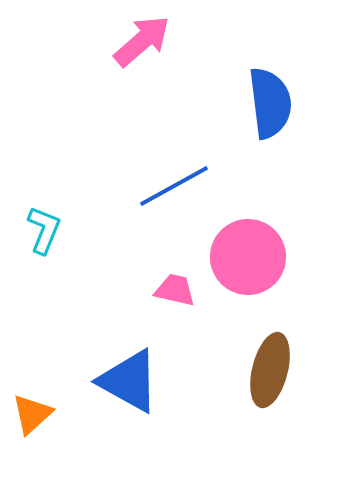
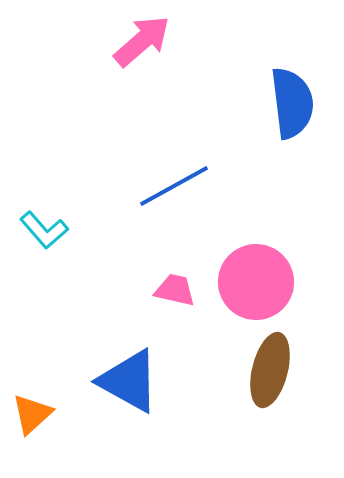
blue semicircle: moved 22 px right
cyan L-shape: rotated 117 degrees clockwise
pink circle: moved 8 px right, 25 px down
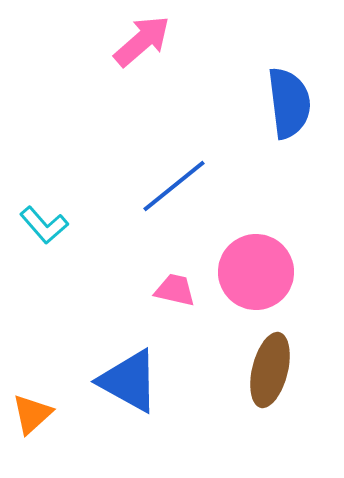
blue semicircle: moved 3 px left
blue line: rotated 10 degrees counterclockwise
cyan L-shape: moved 5 px up
pink circle: moved 10 px up
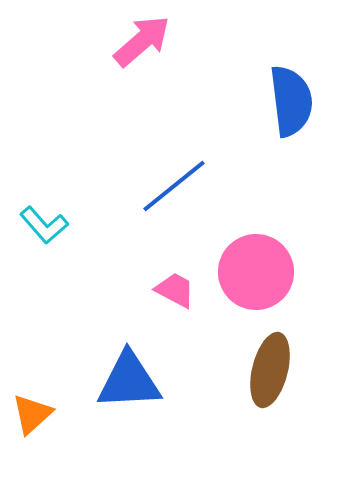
blue semicircle: moved 2 px right, 2 px up
pink trapezoid: rotated 15 degrees clockwise
blue triangle: rotated 32 degrees counterclockwise
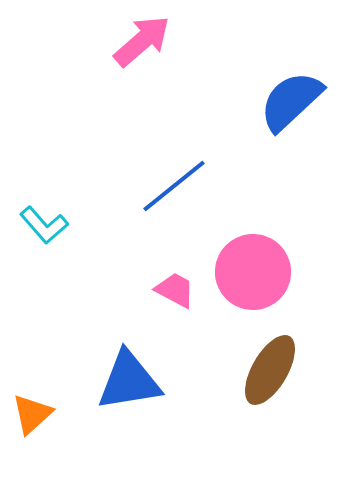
blue semicircle: rotated 126 degrees counterclockwise
pink circle: moved 3 px left
brown ellipse: rotated 16 degrees clockwise
blue triangle: rotated 6 degrees counterclockwise
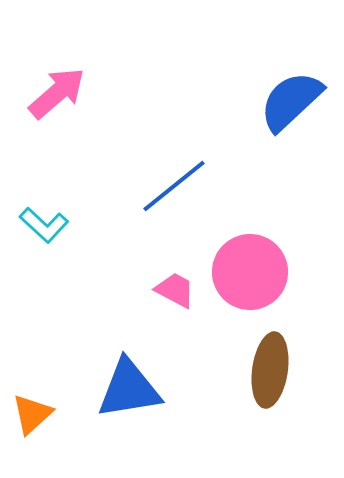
pink arrow: moved 85 px left, 52 px down
cyan L-shape: rotated 6 degrees counterclockwise
pink circle: moved 3 px left
brown ellipse: rotated 22 degrees counterclockwise
blue triangle: moved 8 px down
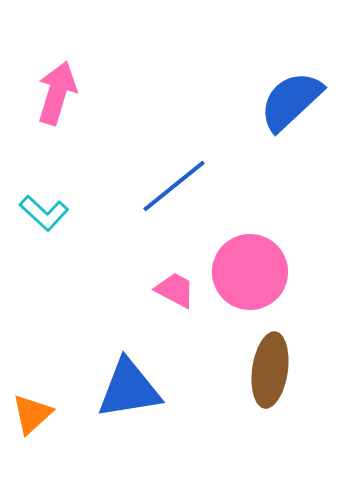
pink arrow: rotated 32 degrees counterclockwise
cyan L-shape: moved 12 px up
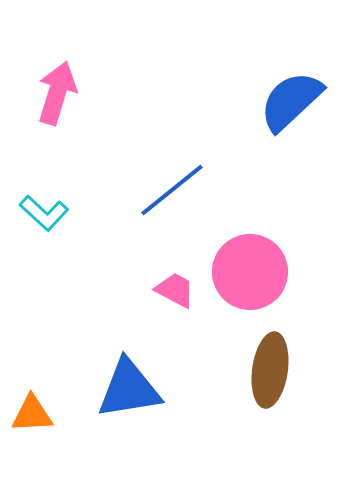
blue line: moved 2 px left, 4 px down
orange triangle: rotated 39 degrees clockwise
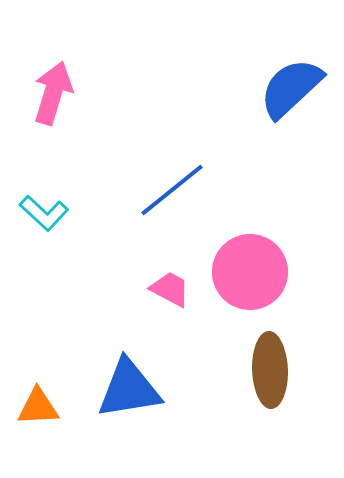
pink arrow: moved 4 px left
blue semicircle: moved 13 px up
pink trapezoid: moved 5 px left, 1 px up
brown ellipse: rotated 10 degrees counterclockwise
orange triangle: moved 6 px right, 7 px up
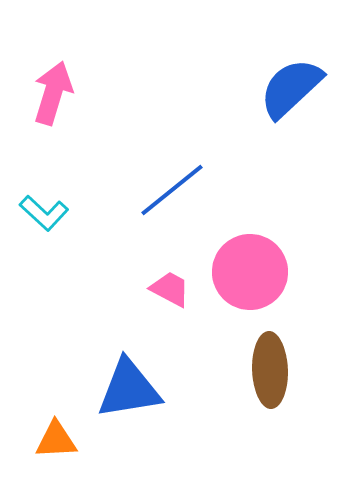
orange triangle: moved 18 px right, 33 px down
